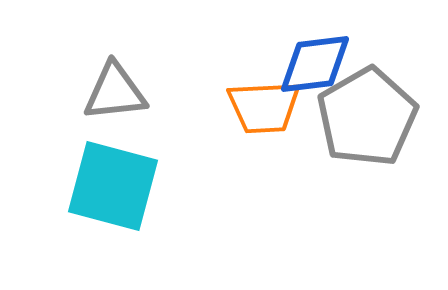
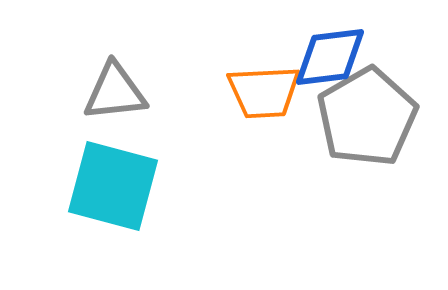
blue diamond: moved 15 px right, 7 px up
orange trapezoid: moved 15 px up
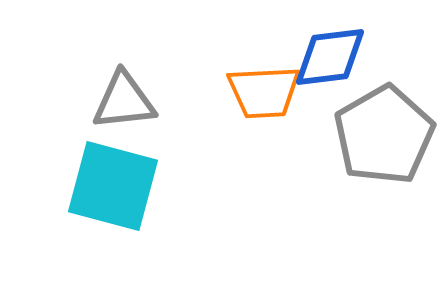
gray triangle: moved 9 px right, 9 px down
gray pentagon: moved 17 px right, 18 px down
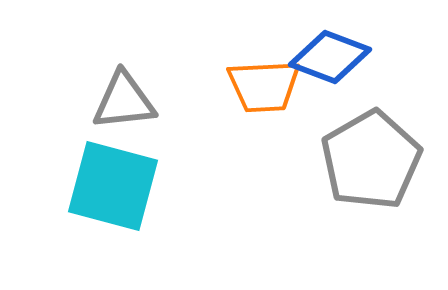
blue diamond: rotated 28 degrees clockwise
orange trapezoid: moved 6 px up
gray pentagon: moved 13 px left, 25 px down
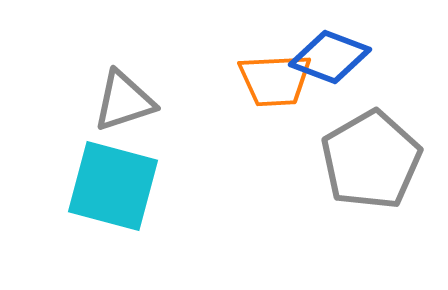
orange trapezoid: moved 11 px right, 6 px up
gray triangle: rotated 12 degrees counterclockwise
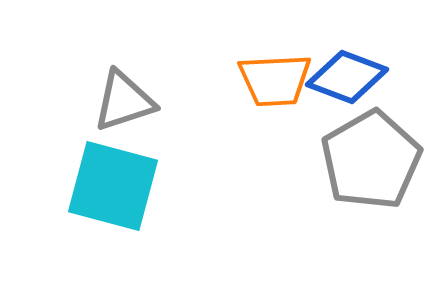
blue diamond: moved 17 px right, 20 px down
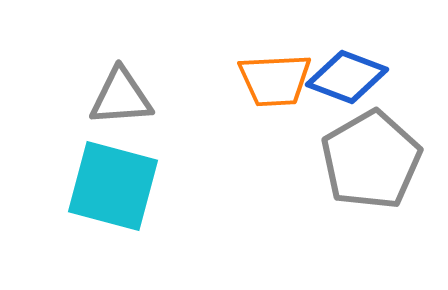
gray triangle: moved 3 px left, 4 px up; rotated 14 degrees clockwise
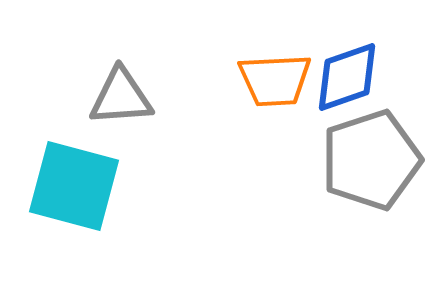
blue diamond: rotated 40 degrees counterclockwise
gray pentagon: rotated 12 degrees clockwise
cyan square: moved 39 px left
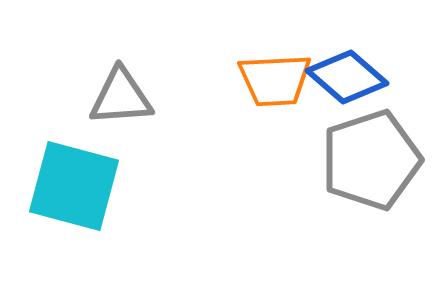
blue diamond: rotated 60 degrees clockwise
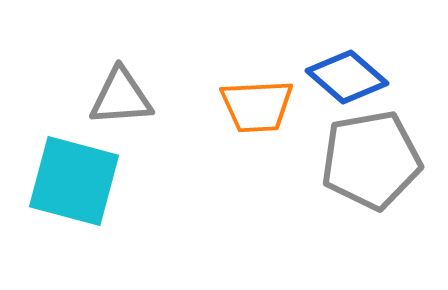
orange trapezoid: moved 18 px left, 26 px down
gray pentagon: rotated 8 degrees clockwise
cyan square: moved 5 px up
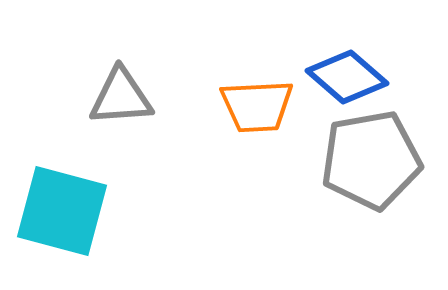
cyan square: moved 12 px left, 30 px down
